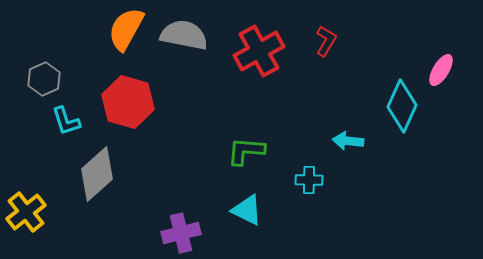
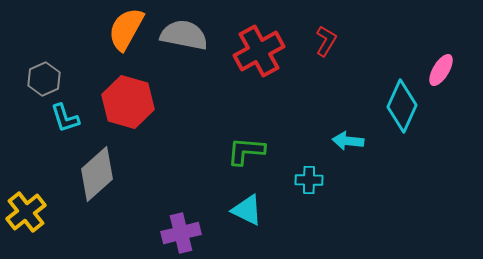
cyan L-shape: moved 1 px left, 3 px up
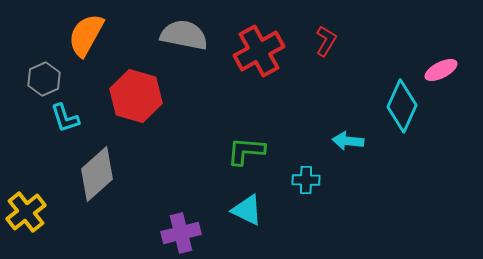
orange semicircle: moved 40 px left, 6 px down
pink ellipse: rotated 32 degrees clockwise
red hexagon: moved 8 px right, 6 px up
cyan cross: moved 3 px left
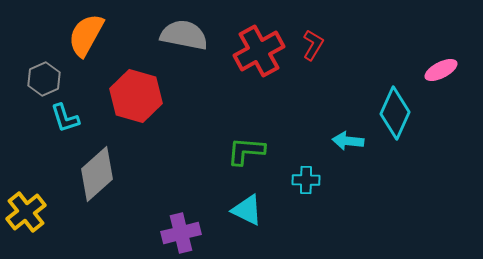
red L-shape: moved 13 px left, 4 px down
cyan diamond: moved 7 px left, 7 px down
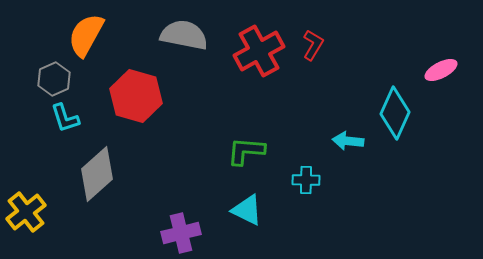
gray hexagon: moved 10 px right
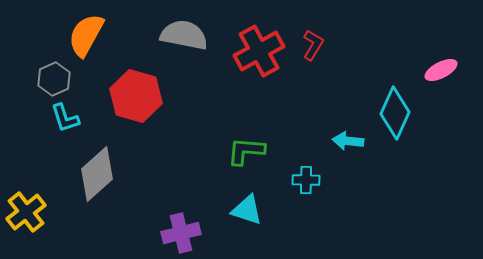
cyan triangle: rotated 8 degrees counterclockwise
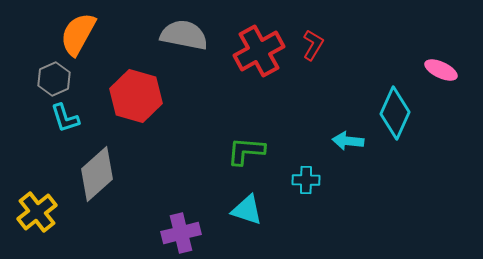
orange semicircle: moved 8 px left, 1 px up
pink ellipse: rotated 52 degrees clockwise
yellow cross: moved 11 px right
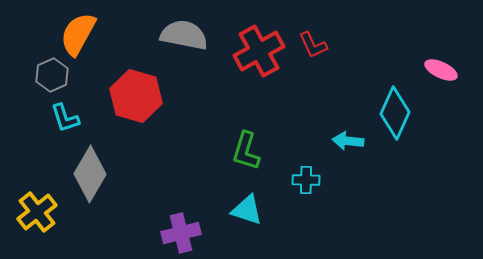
red L-shape: rotated 124 degrees clockwise
gray hexagon: moved 2 px left, 4 px up
green L-shape: rotated 78 degrees counterclockwise
gray diamond: moved 7 px left; rotated 18 degrees counterclockwise
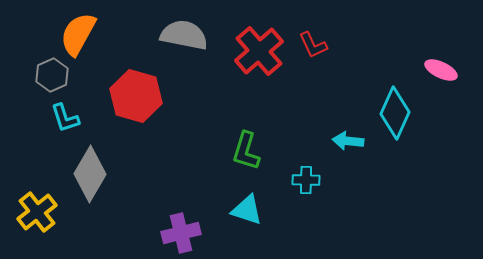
red cross: rotated 12 degrees counterclockwise
